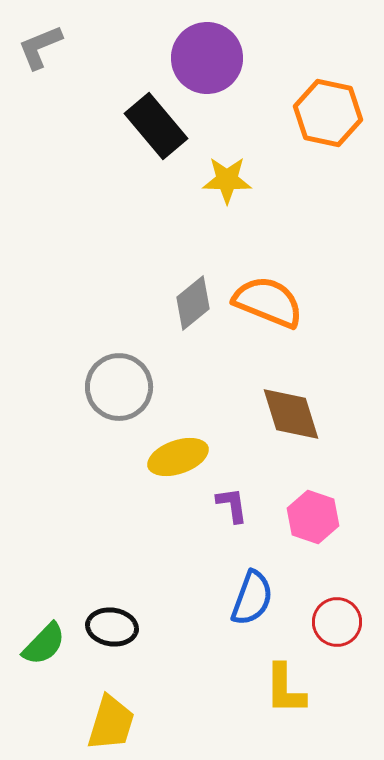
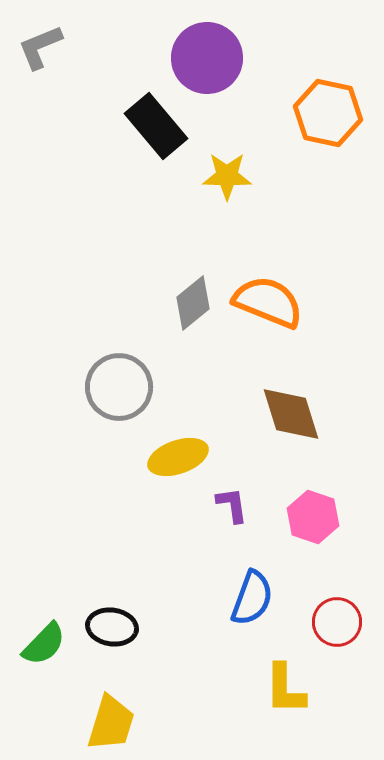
yellow star: moved 4 px up
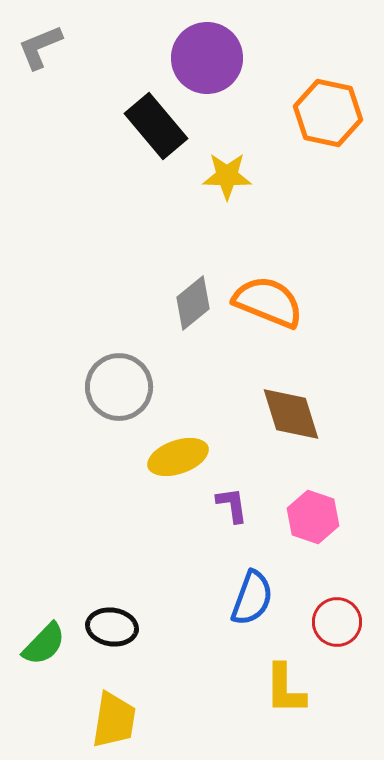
yellow trapezoid: moved 3 px right, 3 px up; rotated 8 degrees counterclockwise
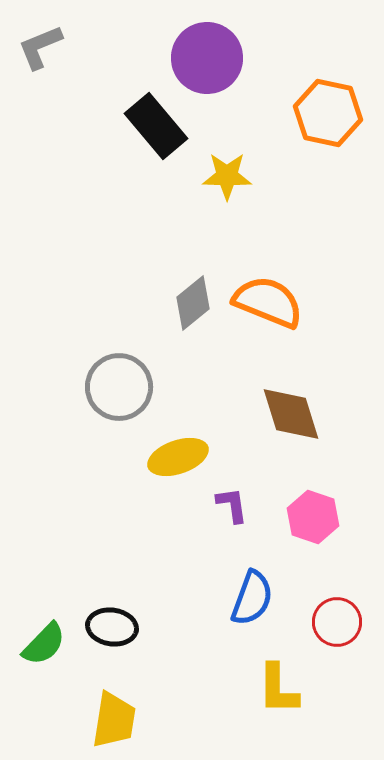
yellow L-shape: moved 7 px left
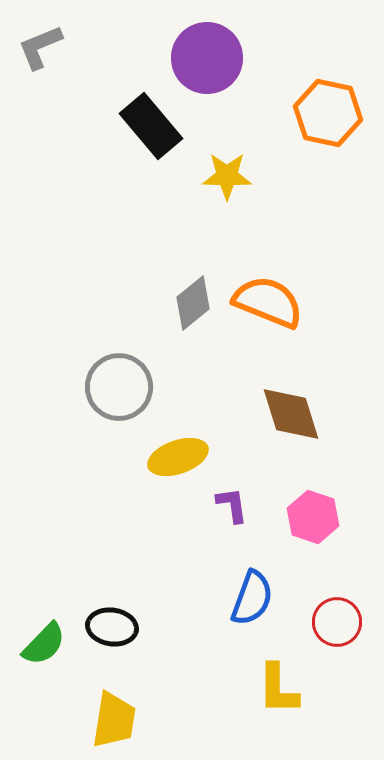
black rectangle: moved 5 px left
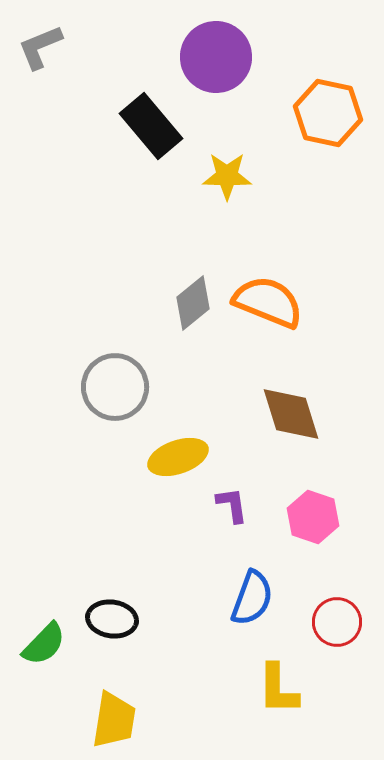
purple circle: moved 9 px right, 1 px up
gray circle: moved 4 px left
black ellipse: moved 8 px up
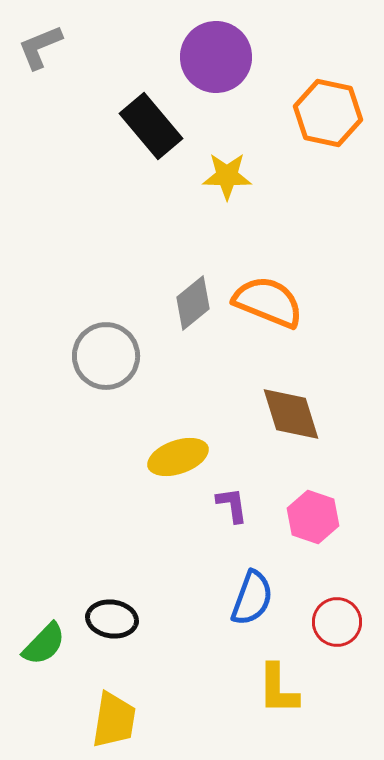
gray circle: moved 9 px left, 31 px up
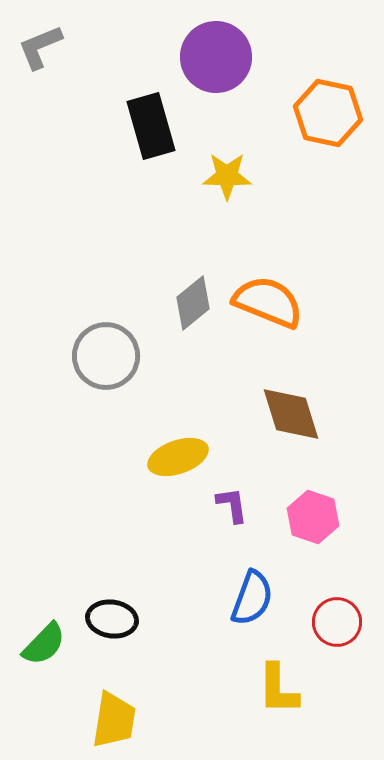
black rectangle: rotated 24 degrees clockwise
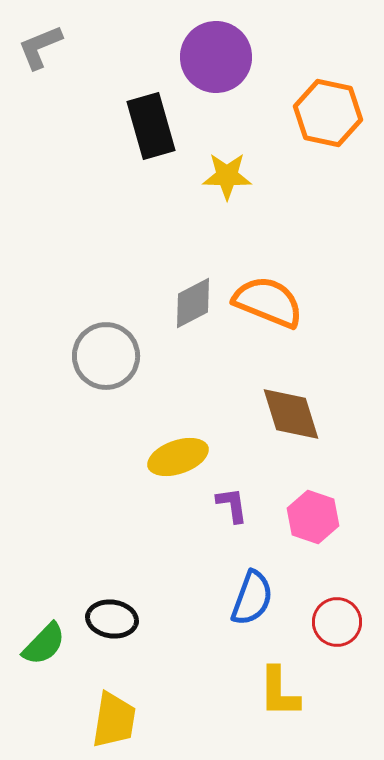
gray diamond: rotated 12 degrees clockwise
yellow L-shape: moved 1 px right, 3 px down
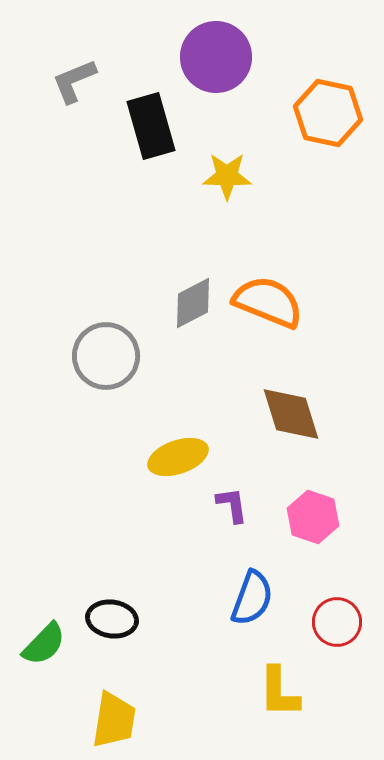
gray L-shape: moved 34 px right, 34 px down
